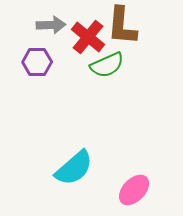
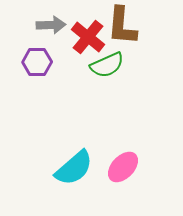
pink ellipse: moved 11 px left, 23 px up
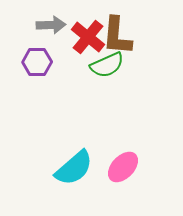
brown L-shape: moved 5 px left, 10 px down
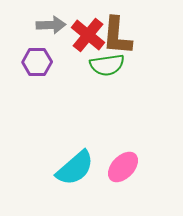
red cross: moved 2 px up
green semicircle: rotated 16 degrees clockwise
cyan semicircle: moved 1 px right
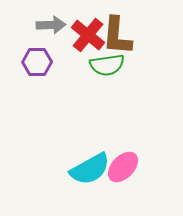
cyan semicircle: moved 15 px right, 1 px down; rotated 12 degrees clockwise
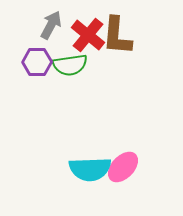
gray arrow: rotated 60 degrees counterclockwise
green semicircle: moved 37 px left
cyan semicircle: rotated 27 degrees clockwise
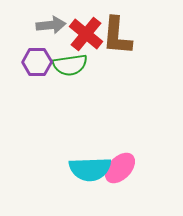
gray arrow: rotated 56 degrees clockwise
red cross: moved 2 px left, 1 px up
pink ellipse: moved 3 px left, 1 px down
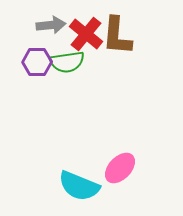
green semicircle: moved 3 px left, 3 px up
cyan semicircle: moved 11 px left, 17 px down; rotated 24 degrees clockwise
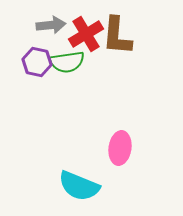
red cross: rotated 20 degrees clockwise
purple hexagon: rotated 12 degrees clockwise
pink ellipse: moved 20 px up; rotated 36 degrees counterclockwise
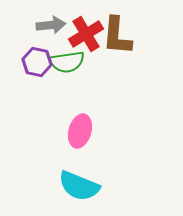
pink ellipse: moved 40 px left, 17 px up; rotated 8 degrees clockwise
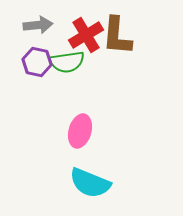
gray arrow: moved 13 px left
red cross: moved 1 px down
cyan semicircle: moved 11 px right, 3 px up
